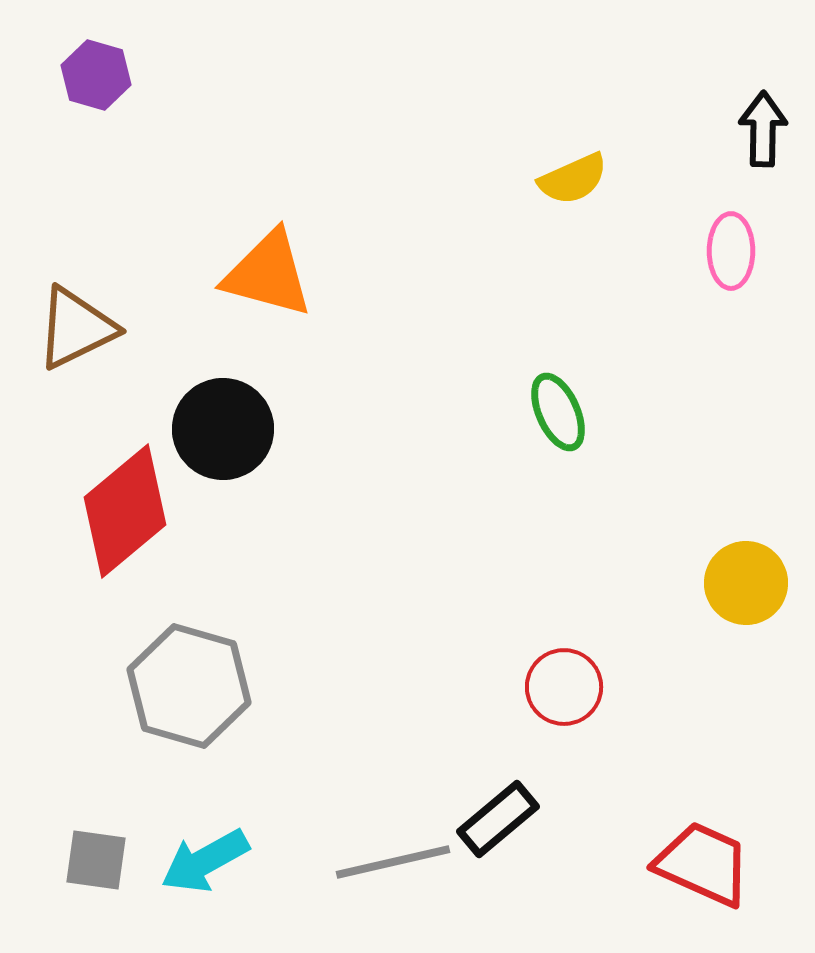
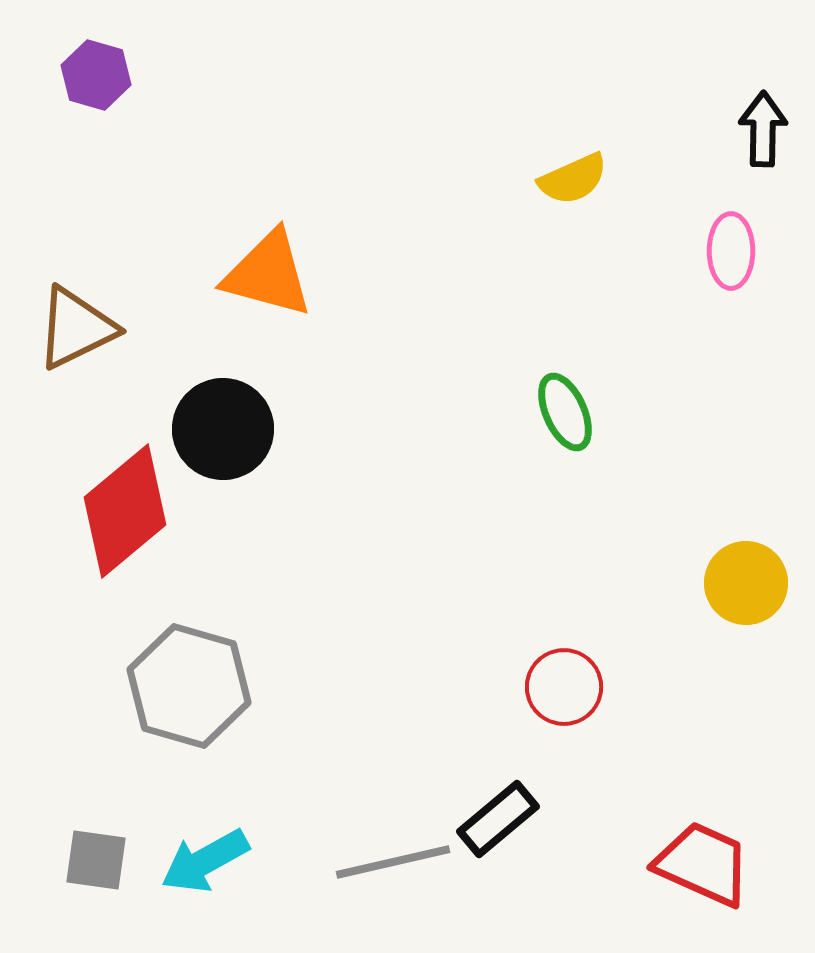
green ellipse: moved 7 px right
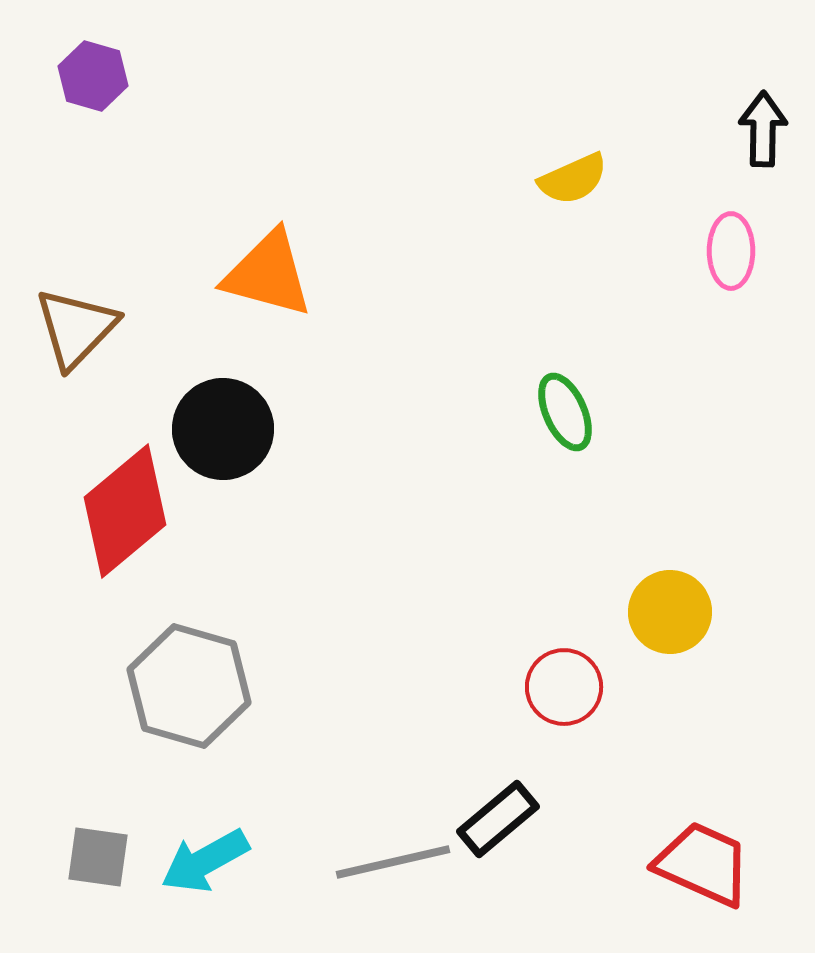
purple hexagon: moved 3 px left, 1 px down
brown triangle: rotated 20 degrees counterclockwise
yellow circle: moved 76 px left, 29 px down
gray square: moved 2 px right, 3 px up
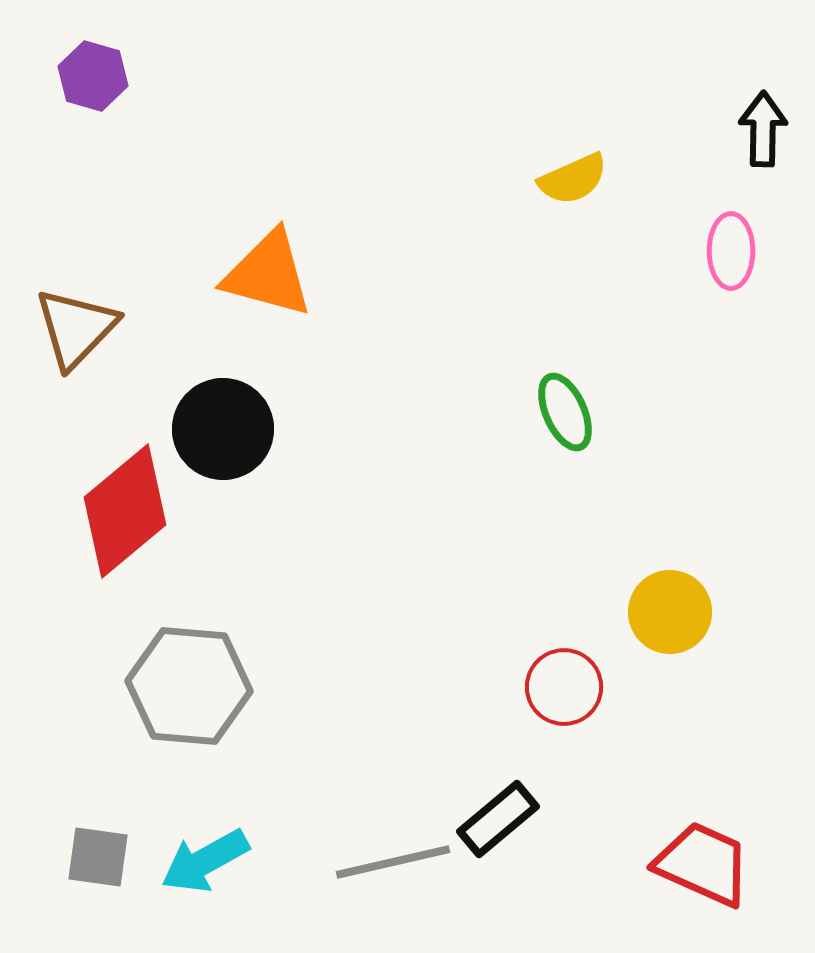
gray hexagon: rotated 11 degrees counterclockwise
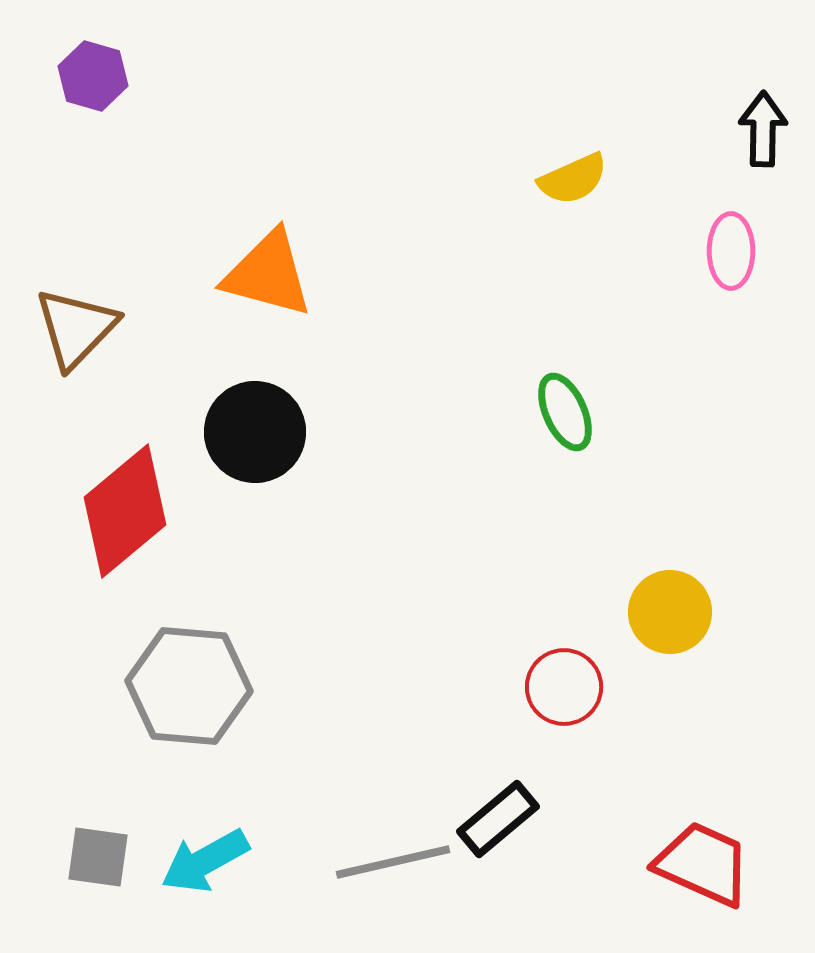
black circle: moved 32 px right, 3 px down
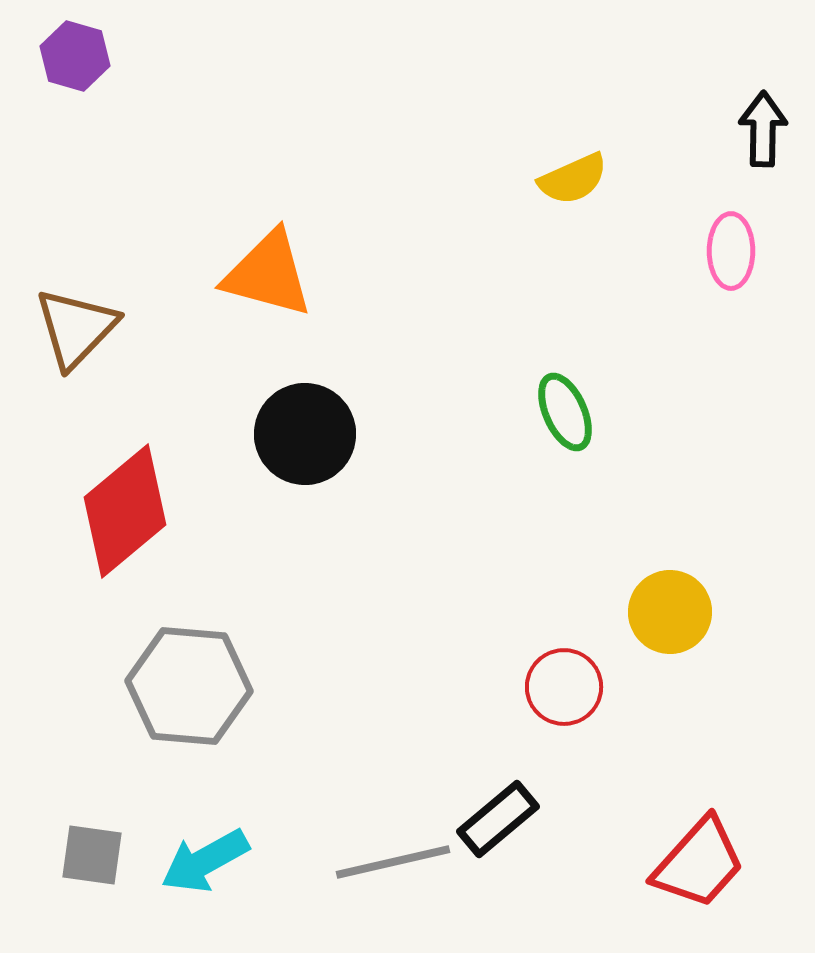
purple hexagon: moved 18 px left, 20 px up
black circle: moved 50 px right, 2 px down
gray square: moved 6 px left, 2 px up
red trapezoid: moved 4 px left, 1 px up; rotated 108 degrees clockwise
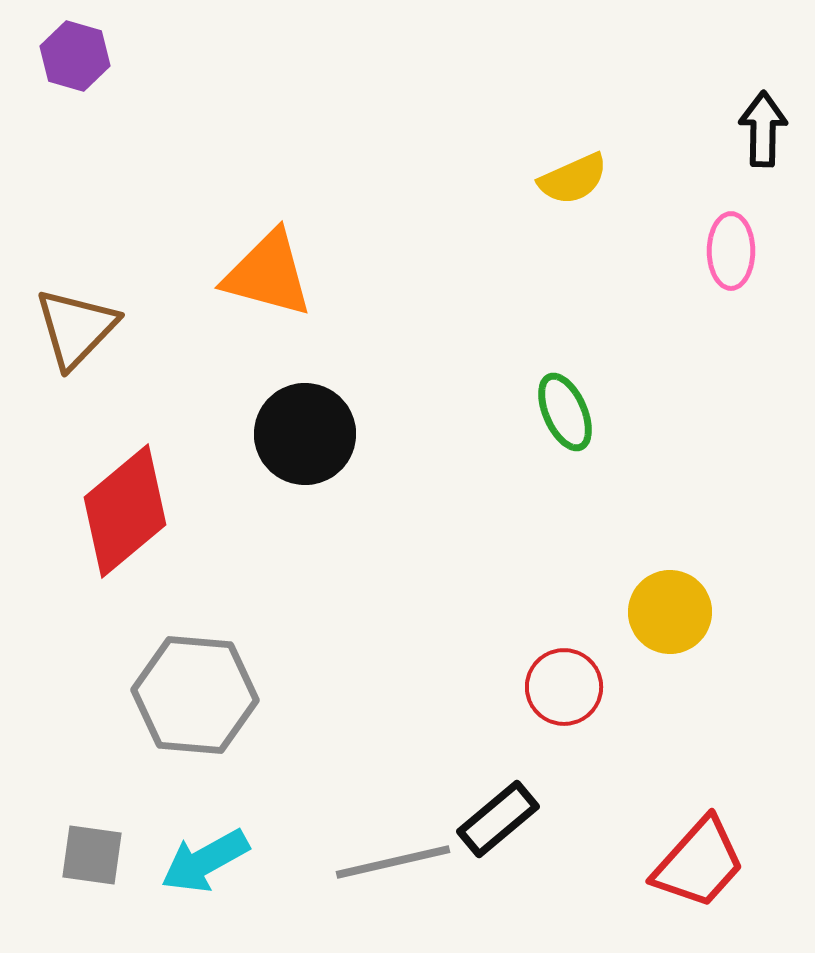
gray hexagon: moved 6 px right, 9 px down
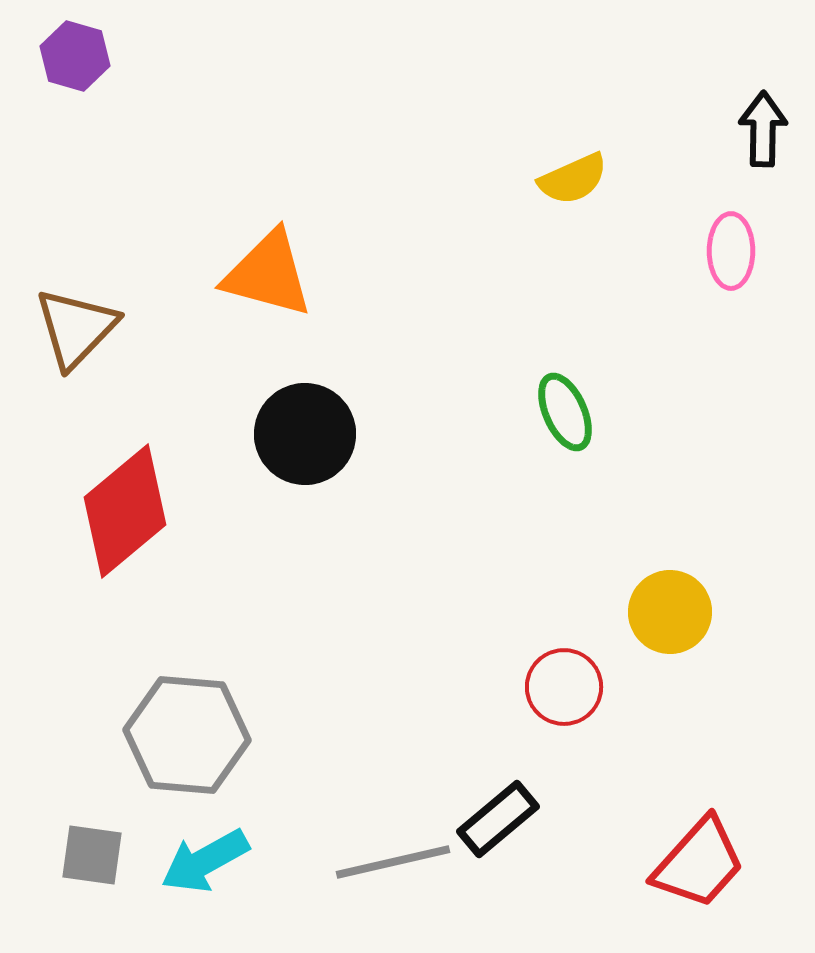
gray hexagon: moved 8 px left, 40 px down
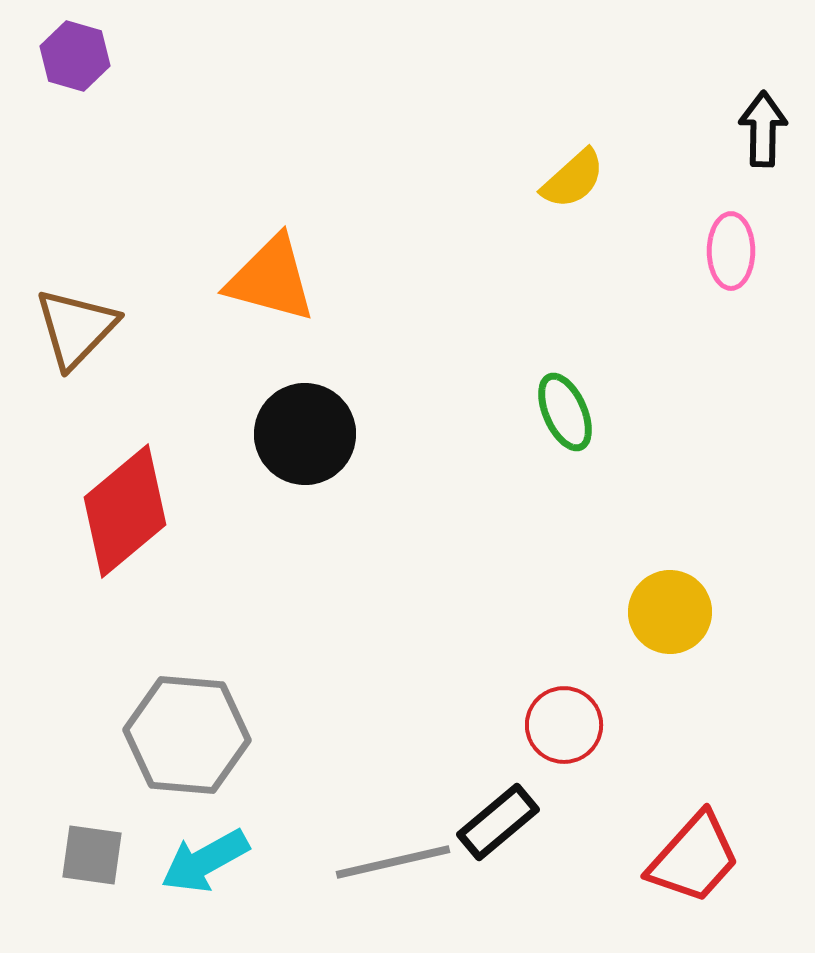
yellow semicircle: rotated 18 degrees counterclockwise
orange triangle: moved 3 px right, 5 px down
red circle: moved 38 px down
black rectangle: moved 3 px down
red trapezoid: moved 5 px left, 5 px up
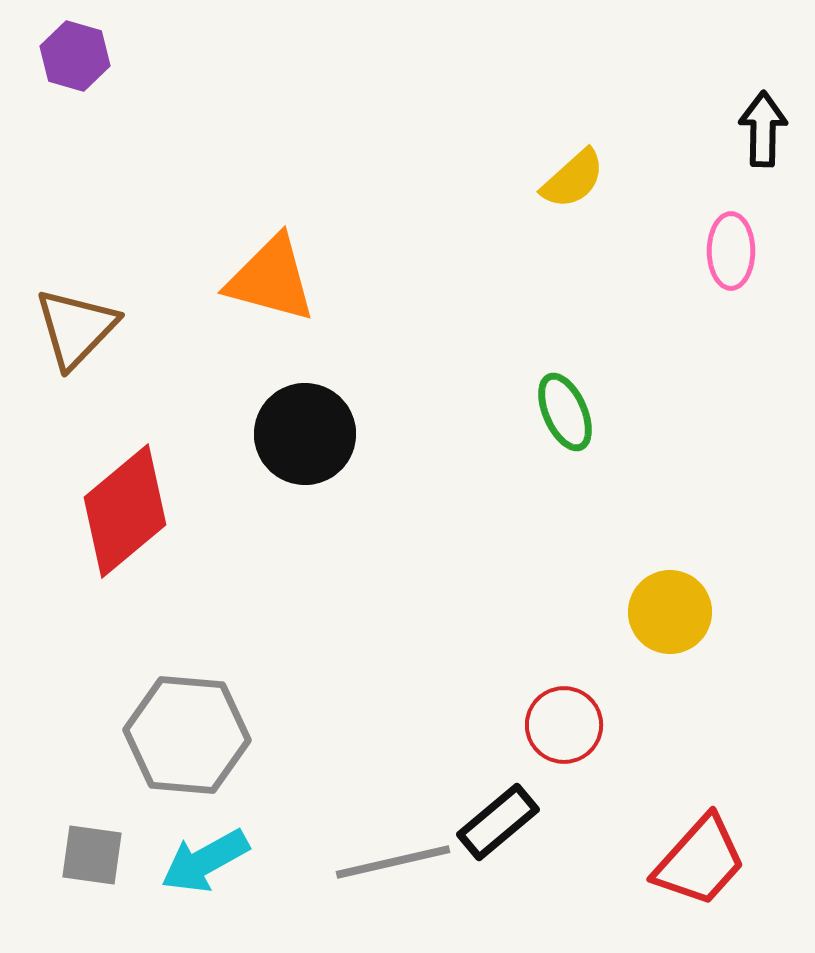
red trapezoid: moved 6 px right, 3 px down
